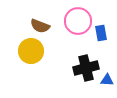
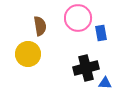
pink circle: moved 3 px up
brown semicircle: rotated 120 degrees counterclockwise
yellow circle: moved 3 px left, 3 px down
blue triangle: moved 2 px left, 3 px down
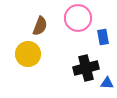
brown semicircle: rotated 30 degrees clockwise
blue rectangle: moved 2 px right, 4 px down
blue triangle: moved 2 px right
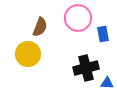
brown semicircle: moved 1 px down
blue rectangle: moved 3 px up
